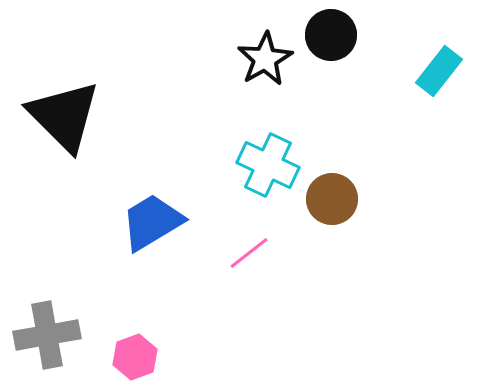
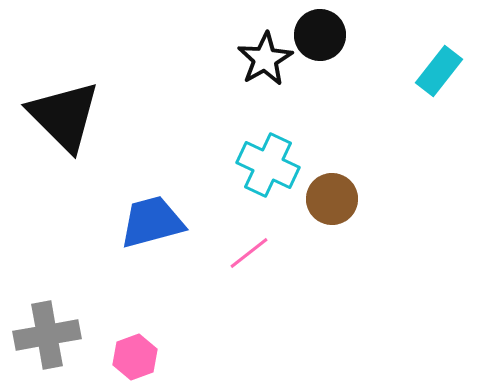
black circle: moved 11 px left
blue trapezoid: rotated 16 degrees clockwise
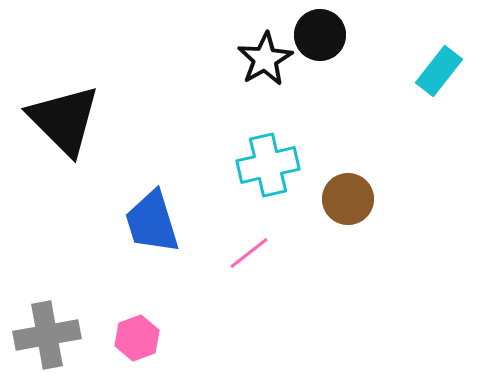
black triangle: moved 4 px down
cyan cross: rotated 38 degrees counterclockwise
brown circle: moved 16 px right
blue trapezoid: rotated 92 degrees counterclockwise
pink hexagon: moved 2 px right, 19 px up
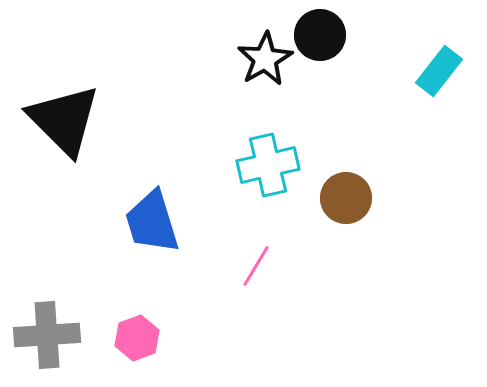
brown circle: moved 2 px left, 1 px up
pink line: moved 7 px right, 13 px down; rotated 21 degrees counterclockwise
gray cross: rotated 6 degrees clockwise
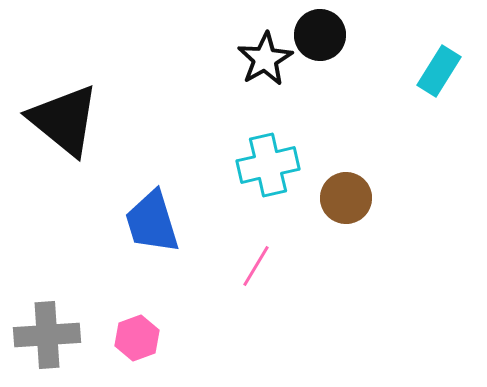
cyan rectangle: rotated 6 degrees counterclockwise
black triangle: rotated 6 degrees counterclockwise
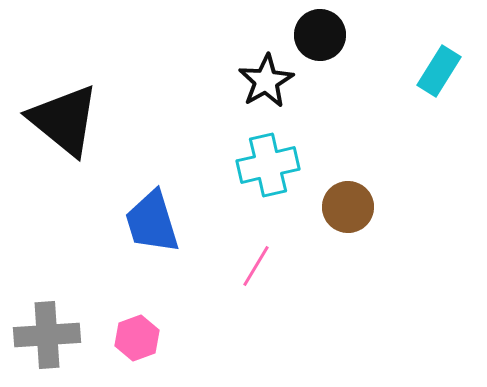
black star: moved 1 px right, 22 px down
brown circle: moved 2 px right, 9 px down
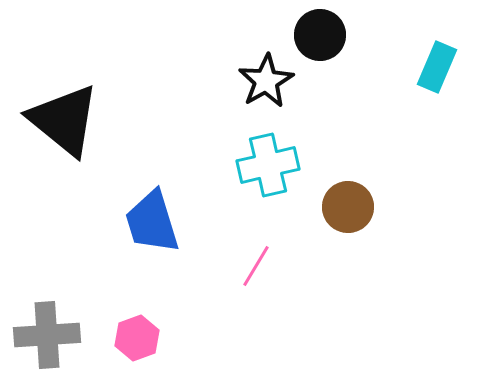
cyan rectangle: moved 2 px left, 4 px up; rotated 9 degrees counterclockwise
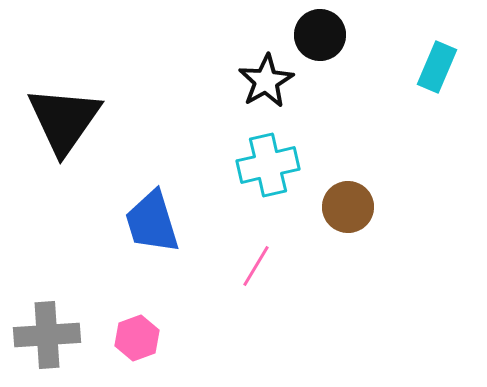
black triangle: rotated 26 degrees clockwise
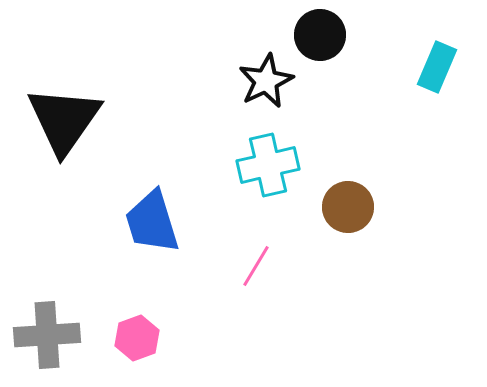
black star: rotated 4 degrees clockwise
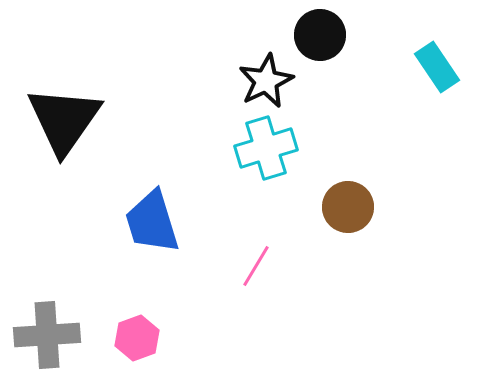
cyan rectangle: rotated 57 degrees counterclockwise
cyan cross: moved 2 px left, 17 px up; rotated 4 degrees counterclockwise
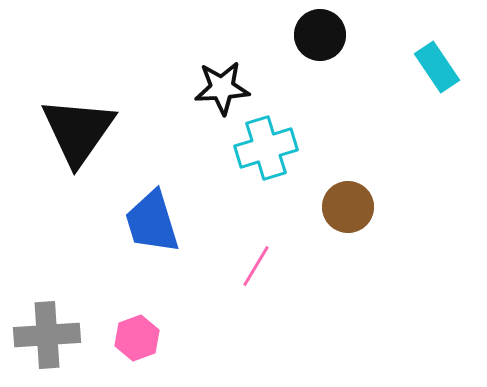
black star: moved 44 px left, 7 px down; rotated 22 degrees clockwise
black triangle: moved 14 px right, 11 px down
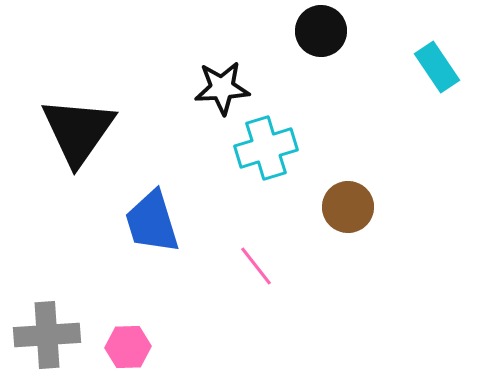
black circle: moved 1 px right, 4 px up
pink line: rotated 69 degrees counterclockwise
pink hexagon: moved 9 px left, 9 px down; rotated 18 degrees clockwise
